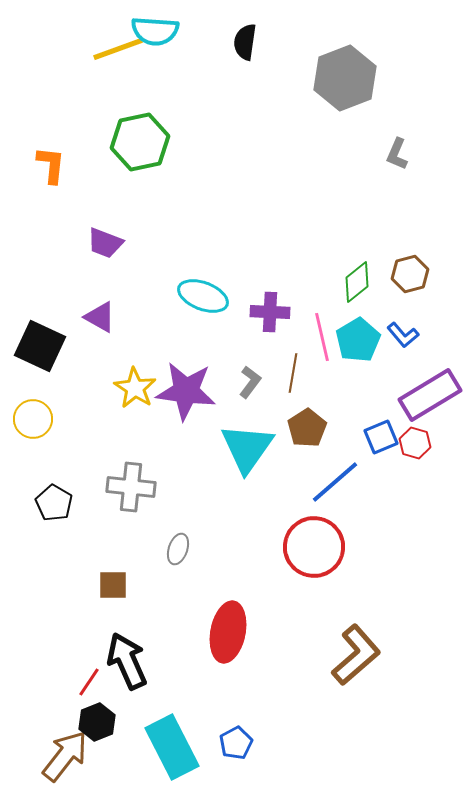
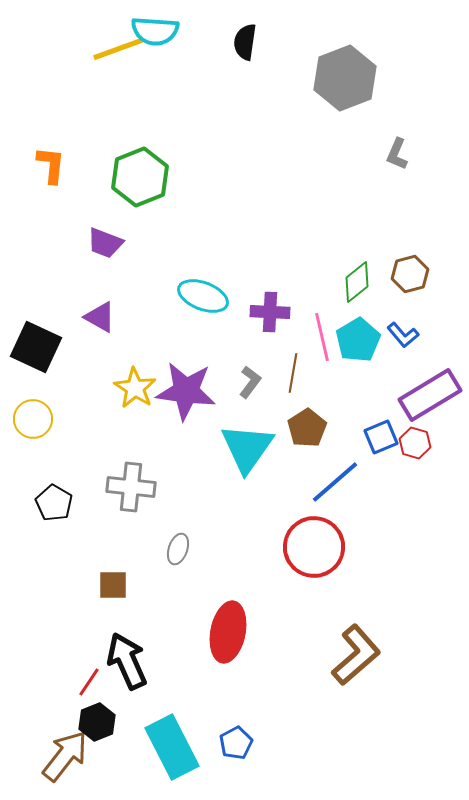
green hexagon at (140, 142): moved 35 px down; rotated 10 degrees counterclockwise
black square at (40, 346): moved 4 px left, 1 px down
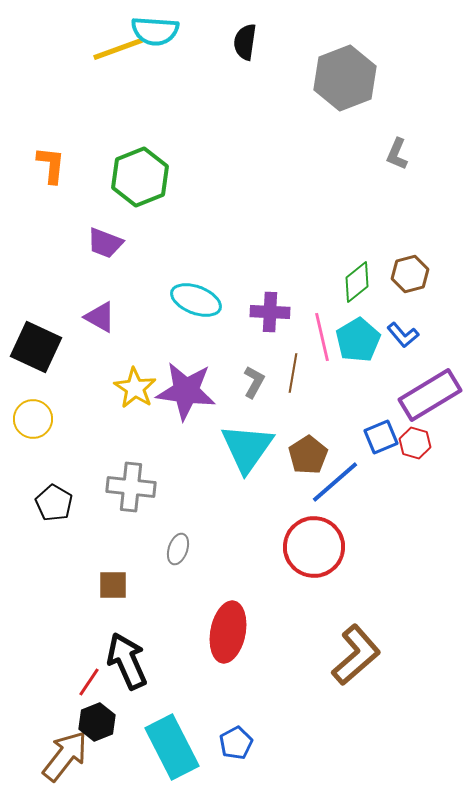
cyan ellipse at (203, 296): moved 7 px left, 4 px down
gray L-shape at (250, 382): moved 4 px right; rotated 8 degrees counterclockwise
brown pentagon at (307, 428): moved 1 px right, 27 px down
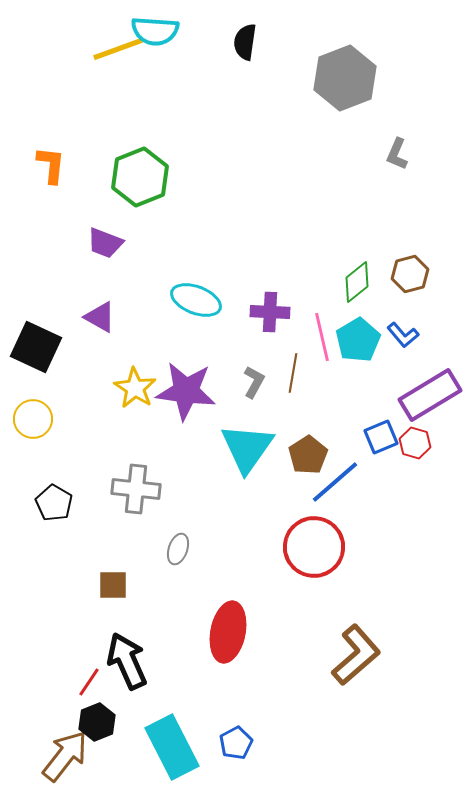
gray cross at (131, 487): moved 5 px right, 2 px down
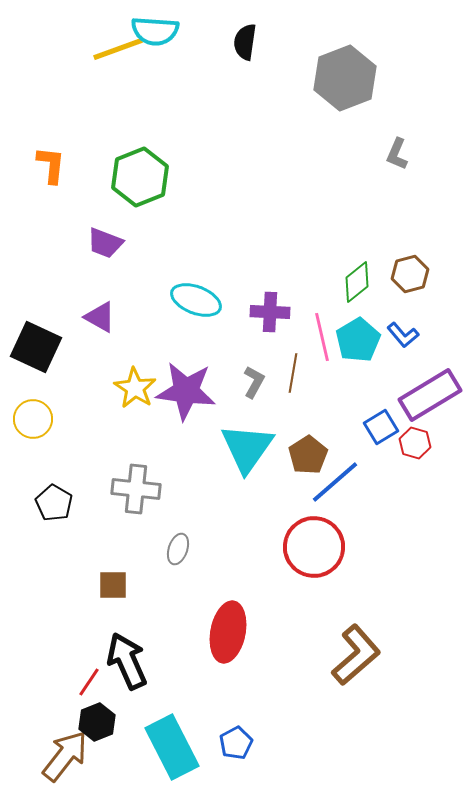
blue square at (381, 437): moved 10 px up; rotated 8 degrees counterclockwise
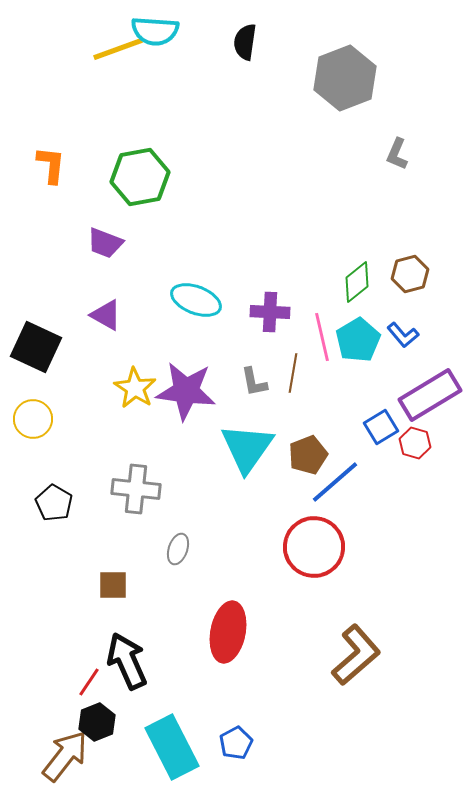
green hexagon at (140, 177): rotated 12 degrees clockwise
purple triangle at (100, 317): moved 6 px right, 2 px up
gray L-shape at (254, 382): rotated 140 degrees clockwise
brown pentagon at (308, 455): rotated 12 degrees clockwise
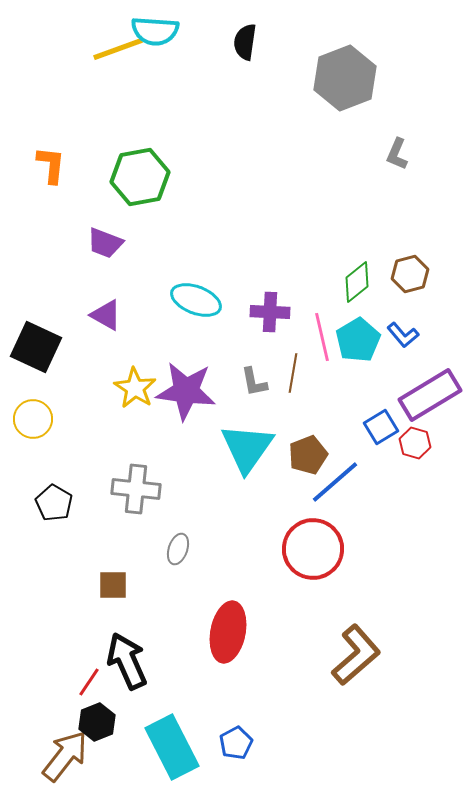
red circle at (314, 547): moved 1 px left, 2 px down
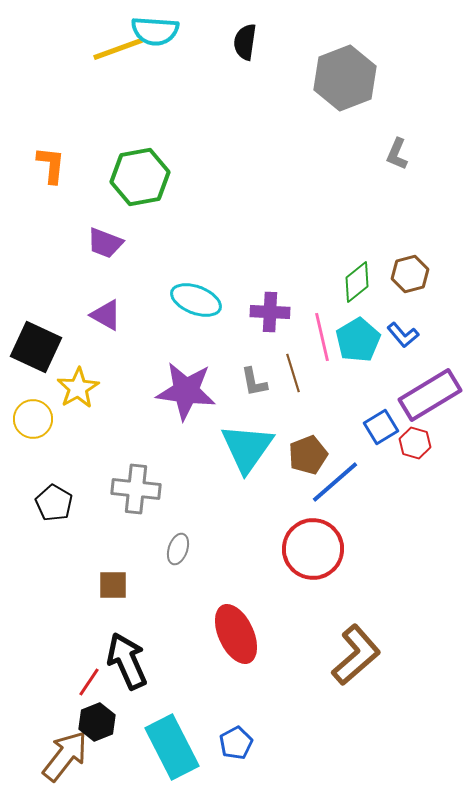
brown line at (293, 373): rotated 27 degrees counterclockwise
yellow star at (135, 388): moved 57 px left; rotated 9 degrees clockwise
red ellipse at (228, 632): moved 8 px right, 2 px down; rotated 36 degrees counterclockwise
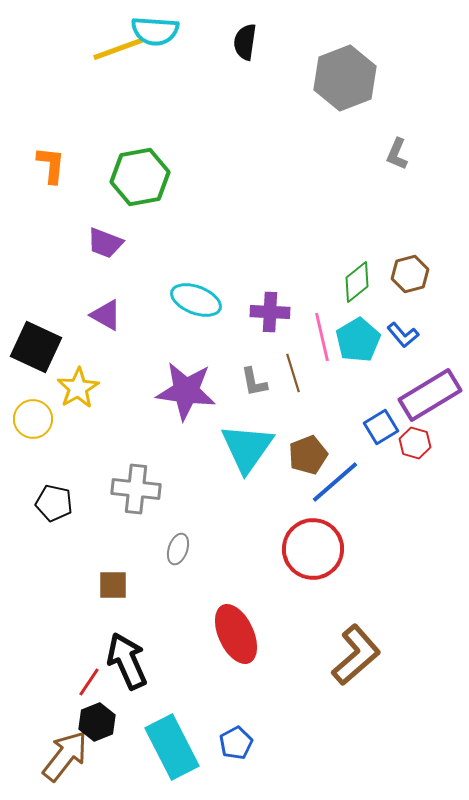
black pentagon at (54, 503): rotated 18 degrees counterclockwise
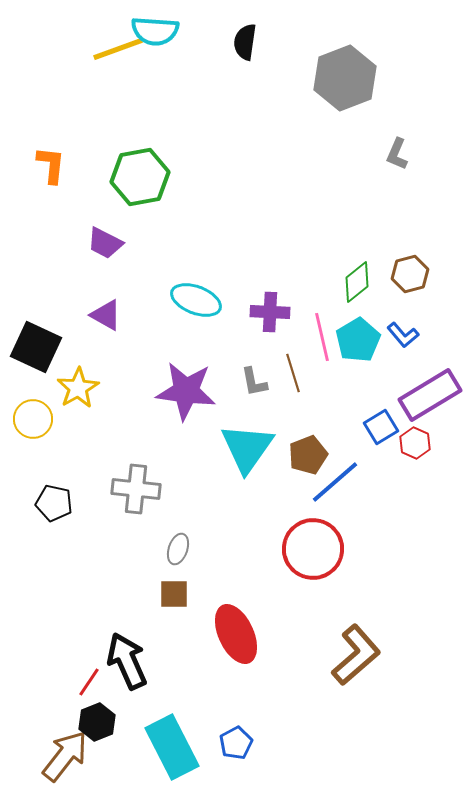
purple trapezoid at (105, 243): rotated 6 degrees clockwise
red hexagon at (415, 443): rotated 8 degrees clockwise
brown square at (113, 585): moved 61 px right, 9 px down
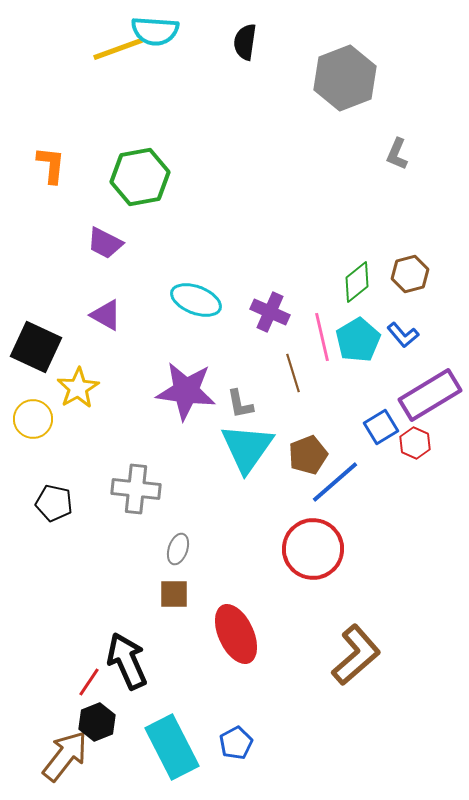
purple cross at (270, 312): rotated 21 degrees clockwise
gray L-shape at (254, 382): moved 14 px left, 22 px down
